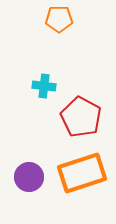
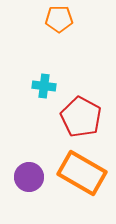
orange rectangle: rotated 48 degrees clockwise
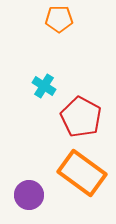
cyan cross: rotated 25 degrees clockwise
orange rectangle: rotated 6 degrees clockwise
purple circle: moved 18 px down
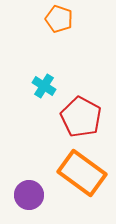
orange pentagon: rotated 20 degrees clockwise
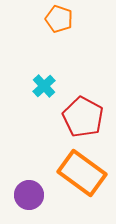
cyan cross: rotated 15 degrees clockwise
red pentagon: moved 2 px right
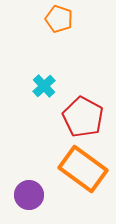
orange rectangle: moved 1 px right, 4 px up
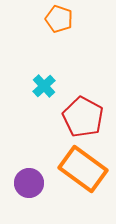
purple circle: moved 12 px up
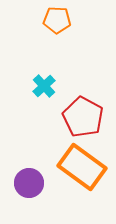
orange pentagon: moved 2 px left, 1 px down; rotated 16 degrees counterclockwise
orange rectangle: moved 1 px left, 2 px up
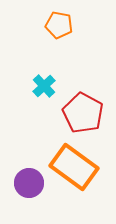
orange pentagon: moved 2 px right, 5 px down; rotated 8 degrees clockwise
red pentagon: moved 4 px up
orange rectangle: moved 8 px left
